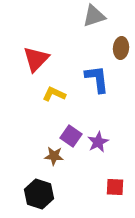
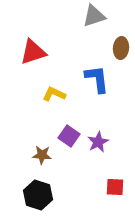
red triangle: moved 3 px left, 7 px up; rotated 28 degrees clockwise
purple square: moved 2 px left
brown star: moved 12 px left, 1 px up
black hexagon: moved 1 px left, 1 px down
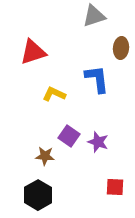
purple star: rotated 25 degrees counterclockwise
brown star: moved 3 px right, 1 px down
black hexagon: rotated 12 degrees clockwise
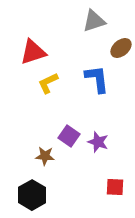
gray triangle: moved 5 px down
brown ellipse: rotated 45 degrees clockwise
yellow L-shape: moved 6 px left, 11 px up; rotated 50 degrees counterclockwise
black hexagon: moved 6 px left
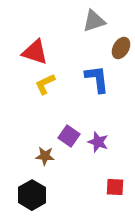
brown ellipse: rotated 20 degrees counterclockwise
red triangle: moved 2 px right; rotated 36 degrees clockwise
yellow L-shape: moved 3 px left, 1 px down
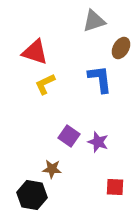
blue L-shape: moved 3 px right
brown star: moved 7 px right, 13 px down
black hexagon: rotated 20 degrees counterclockwise
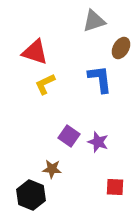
black hexagon: moved 1 px left; rotated 12 degrees clockwise
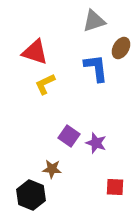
blue L-shape: moved 4 px left, 11 px up
purple star: moved 2 px left, 1 px down
